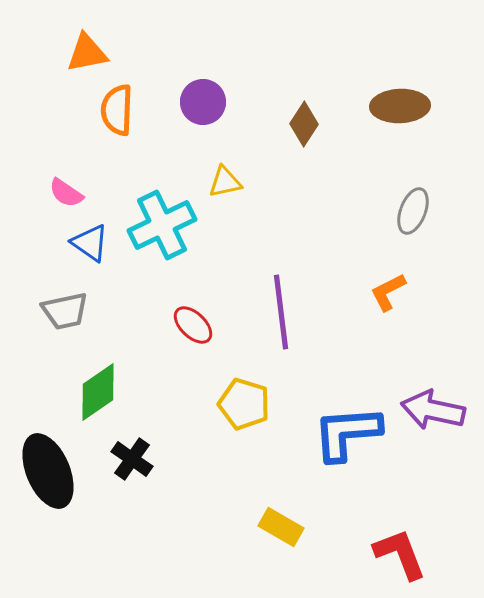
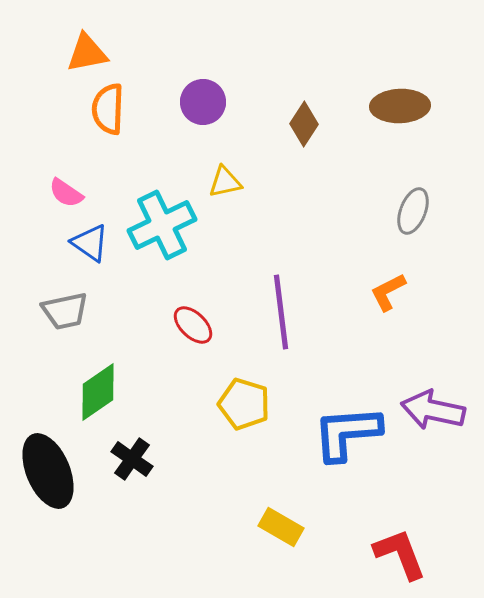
orange semicircle: moved 9 px left, 1 px up
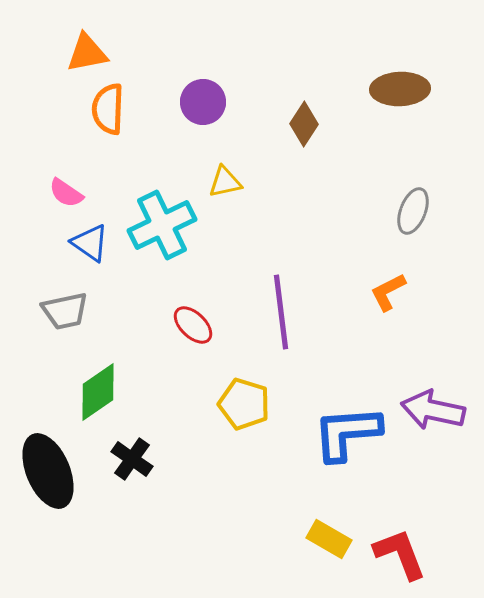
brown ellipse: moved 17 px up
yellow rectangle: moved 48 px right, 12 px down
